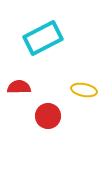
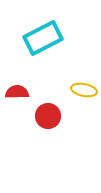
red semicircle: moved 2 px left, 5 px down
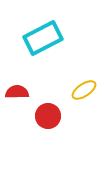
yellow ellipse: rotated 45 degrees counterclockwise
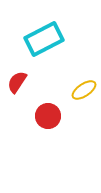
cyan rectangle: moved 1 px right, 1 px down
red semicircle: moved 10 px up; rotated 55 degrees counterclockwise
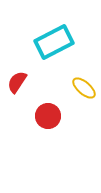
cyan rectangle: moved 10 px right, 3 px down
yellow ellipse: moved 2 px up; rotated 75 degrees clockwise
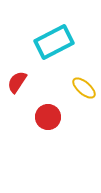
red circle: moved 1 px down
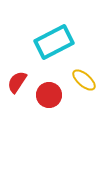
yellow ellipse: moved 8 px up
red circle: moved 1 px right, 22 px up
